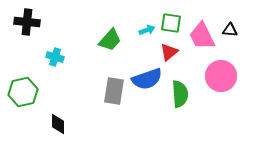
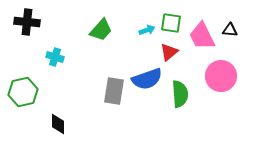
green trapezoid: moved 9 px left, 10 px up
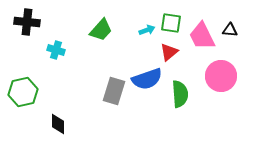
cyan cross: moved 1 px right, 7 px up
gray rectangle: rotated 8 degrees clockwise
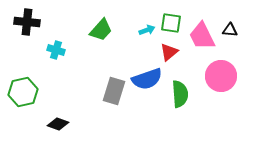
black diamond: rotated 70 degrees counterclockwise
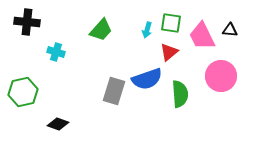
cyan arrow: rotated 126 degrees clockwise
cyan cross: moved 2 px down
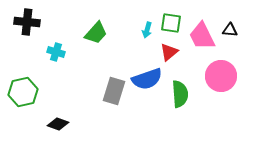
green trapezoid: moved 5 px left, 3 px down
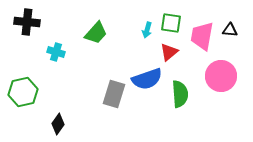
pink trapezoid: rotated 36 degrees clockwise
gray rectangle: moved 3 px down
black diamond: rotated 75 degrees counterclockwise
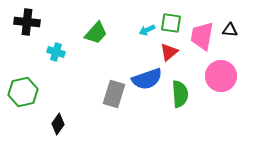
cyan arrow: rotated 49 degrees clockwise
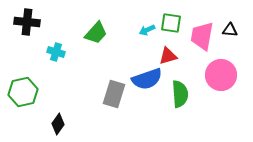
red triangle: moved 1 px left, 4 px down; rotated 24 degrees clockwise
pink circle: moved 1 px up
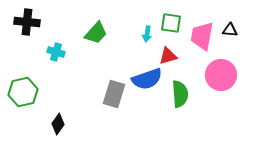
cyan arrow: moved 4 px down; rotated 56 degrees counterclockwise
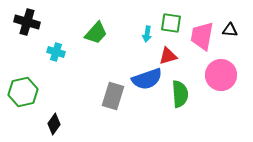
black cross: rotated 10 degrees clockwise
gray rectangle: moved 1 px left, 2 px down
black diamond: moved 4 px left
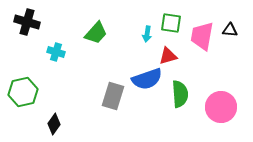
pink circle: moved 32 px down
